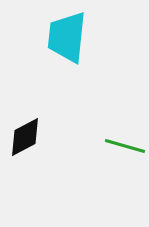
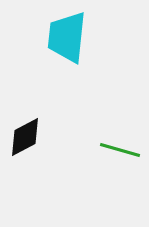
green line: moved 5 px left, 4 px down
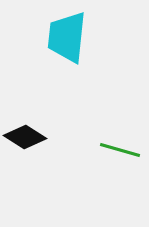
black diamond: rotated 60 degrees clockwise
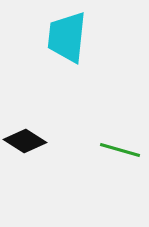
black diamond: moved 4 px down
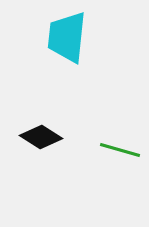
black diamond: moved 16 px right, 4 px up
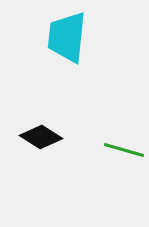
green line: moved 4 px right
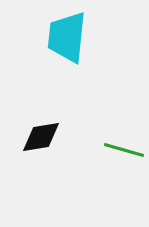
black diamond: rotated 42 degrees counterclockwise
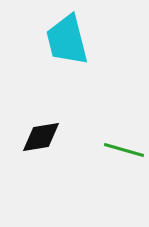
cyan trapezoid: moved 3 px down; rotated 20 degrees counterclockwise
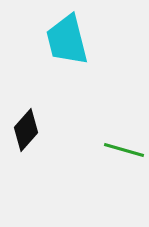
black diamond: moved 15 px left, 7 px up; rotated 39 degrees counterclockwise
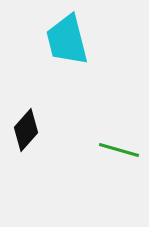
green line: moved 5 px left
